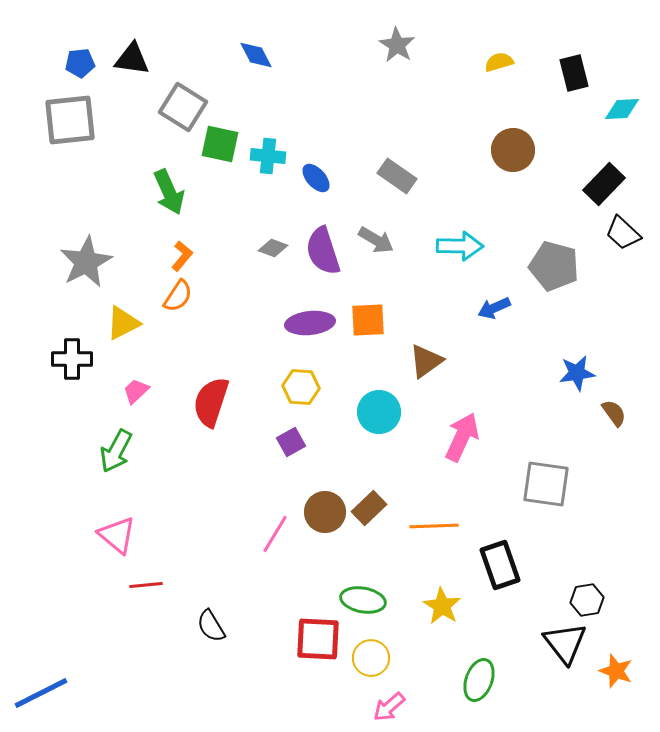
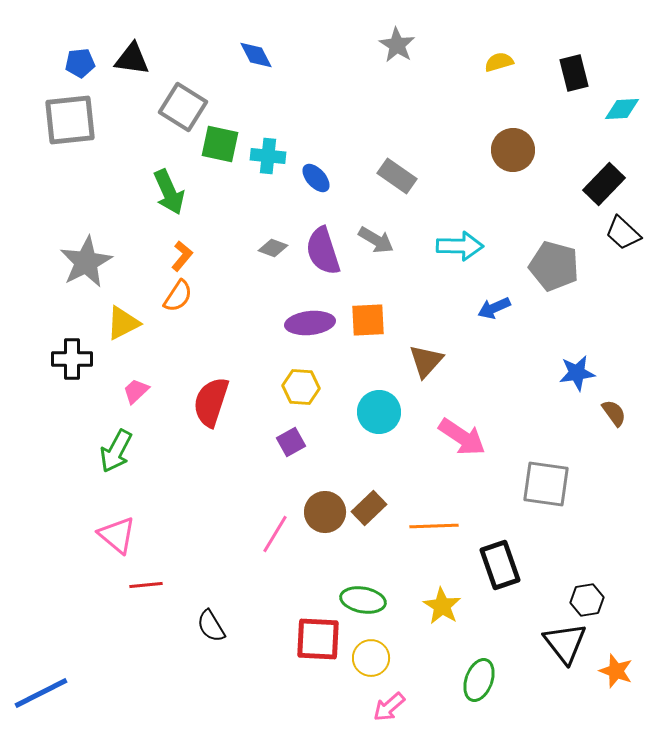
brown triangle at (426, 361): rotated 12 degrees counterclockwise
pink arrow at (462, 437): rotated 99 degrees clockwise
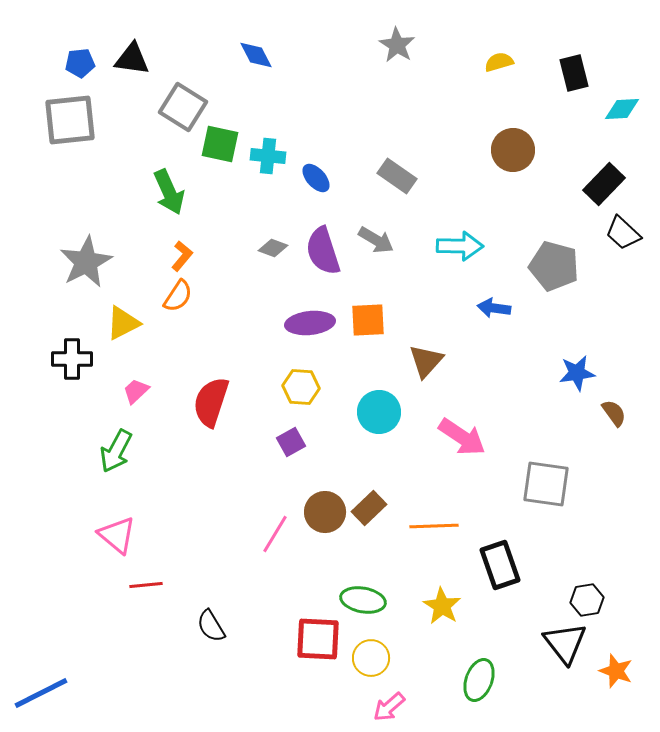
blue arrow at (494, 308): rotated 32 degrees clockwise
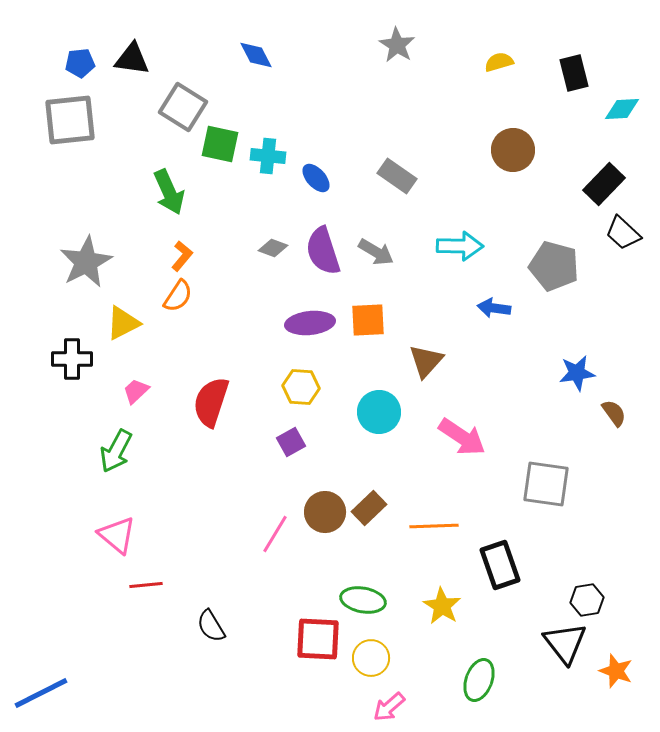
gray arrow at (376, 240): moved 12 px down
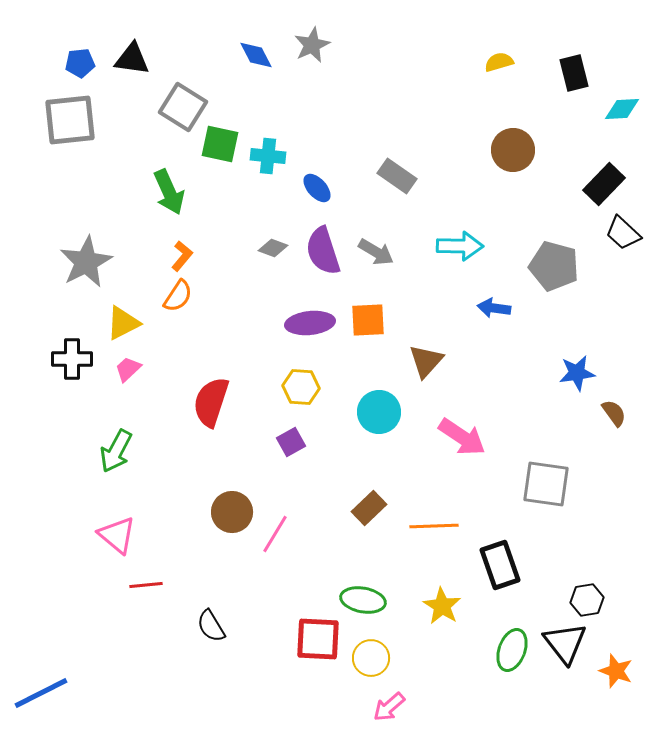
gray star at (397, 45): moved 85 px left; rotated 15 degrees clockwise
blue ellipse at (316, 178): moved 1 px right, 10 px down
pink trapezoid at (136, 391): moved 8 px left, 22 px up
brown circle at (325, 512): moved 93 px left
green ellipse at (479, 680): moved 33 px right, 30 px up
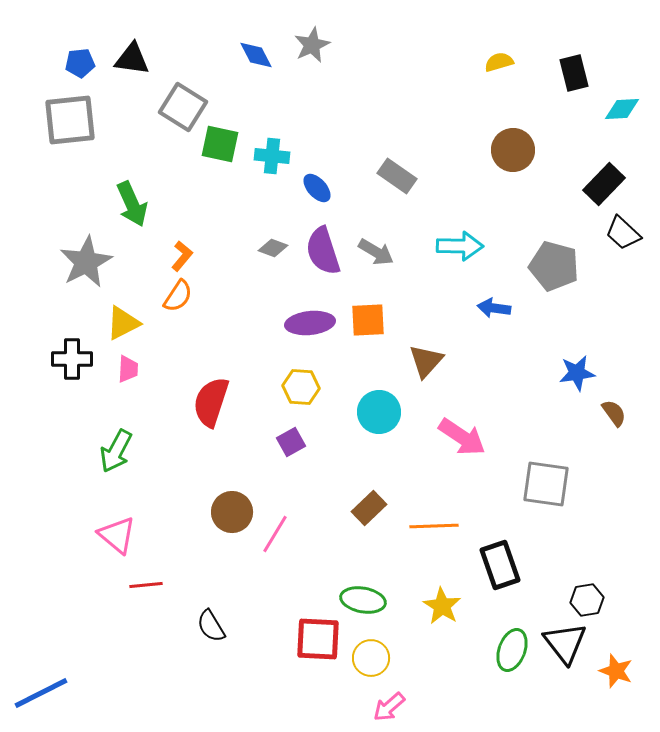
cyan cross at (268, 156): moved 4 px right
green arrow at (169, 192): moved 37 px left, 12 px down
pink trapezoid at (128, 369): rotated 136 degrees clockwise
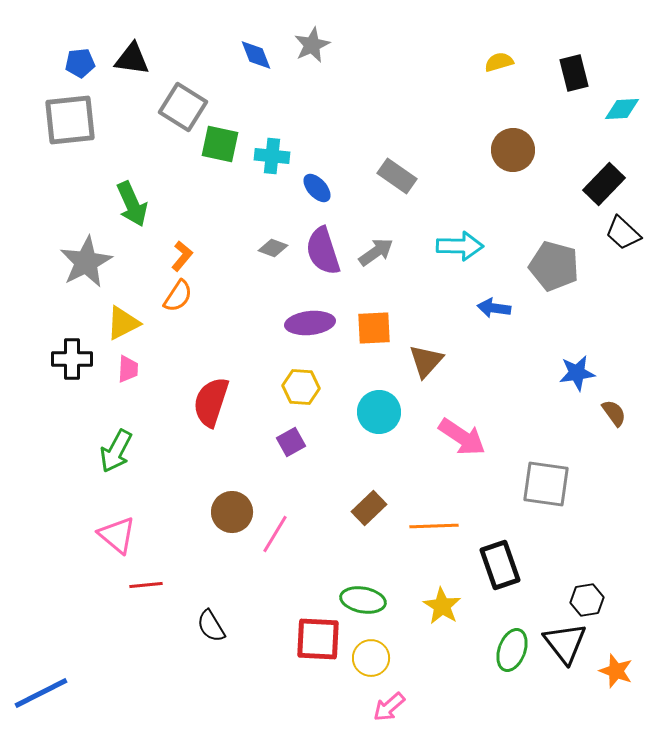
blue diamond at (256, 55): rotated 6 degrees clockwise
gray arrow at (376, 252): rotated 66 degrees counterclockwise
orange square at (368, 320): moved 6 px right, 8 px down
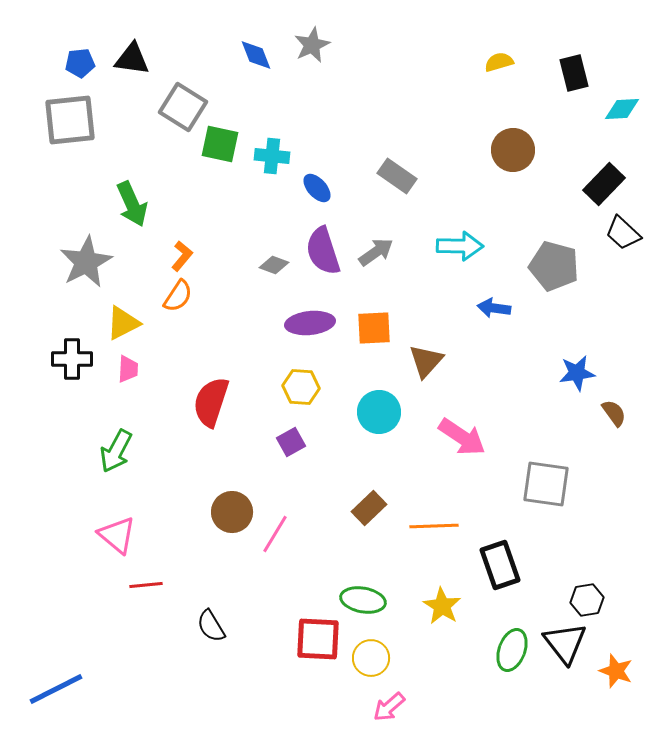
gray diamond at (273, 248): moved 1 px right, 17 px down
blue line at (41, 693): moved 15 px right, 4 px up
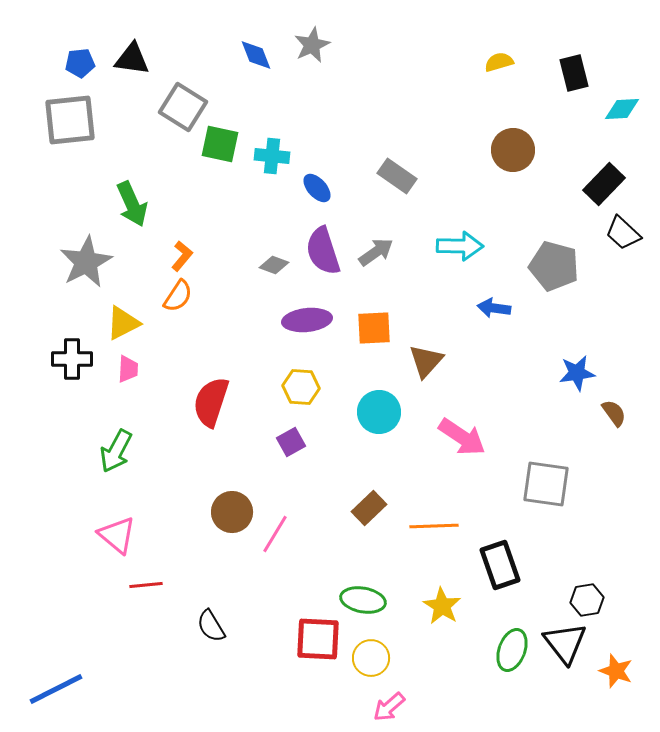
purple ellipse at (310, 323): moved 3 px left, 3 px up
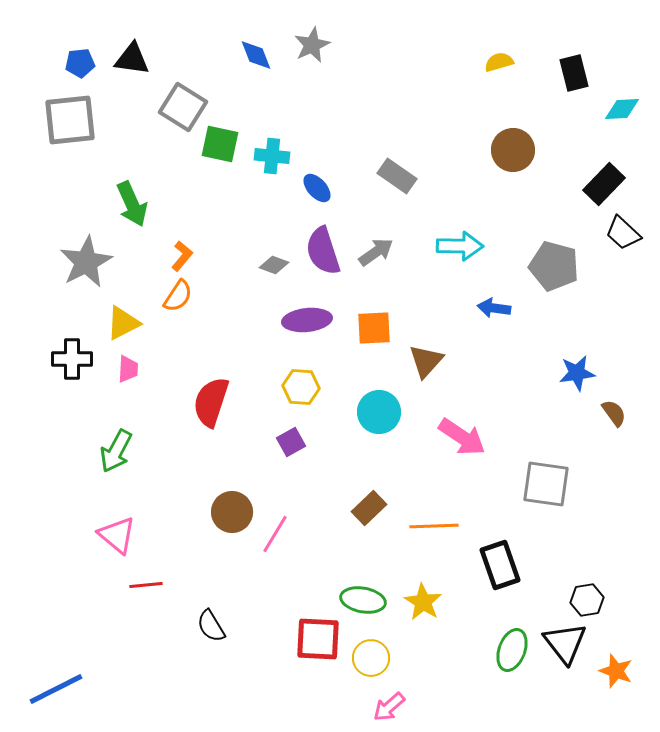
yellow star at (442, 606): moved 19 px left, 4 px up
